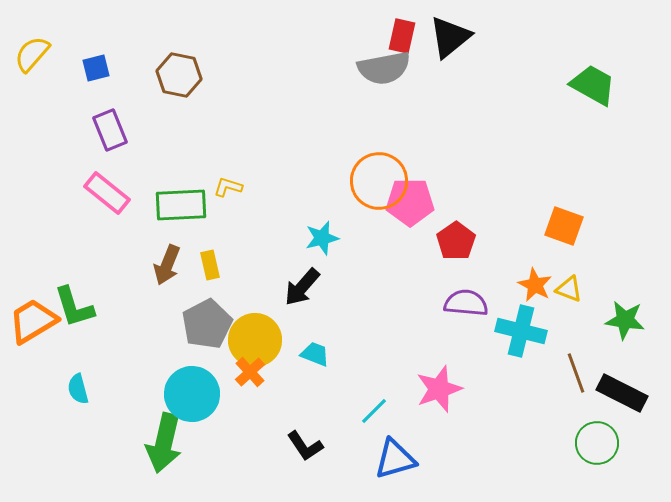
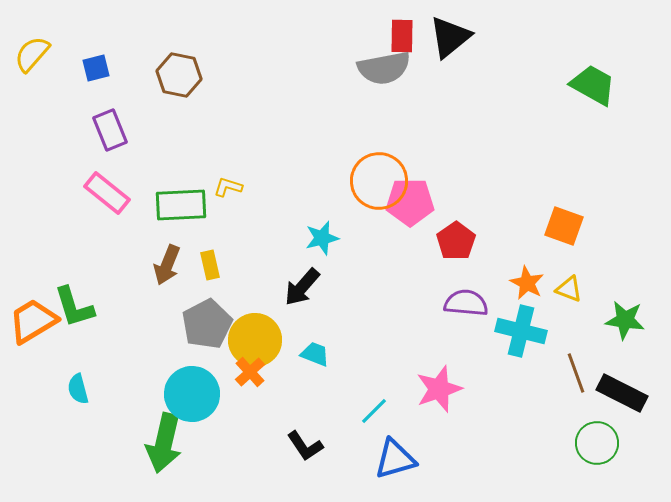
red rectangle: rotated 12 degrees counterclockwise
orange star: moved 8 px left, 2 px up
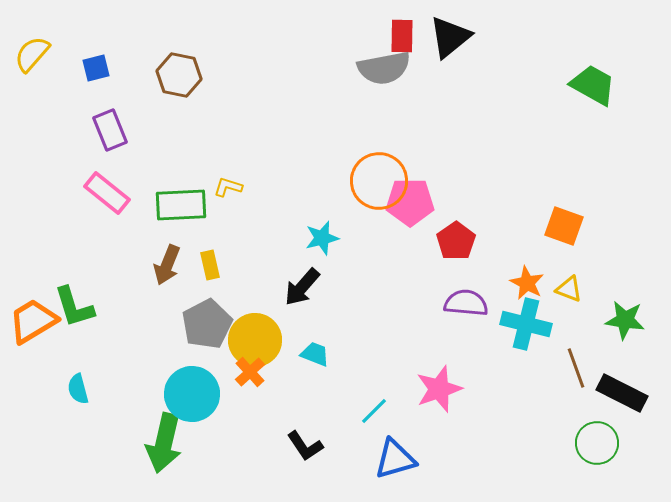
cyan cross: moved 5 px right, 7 px up
brown line: moved 5 px up
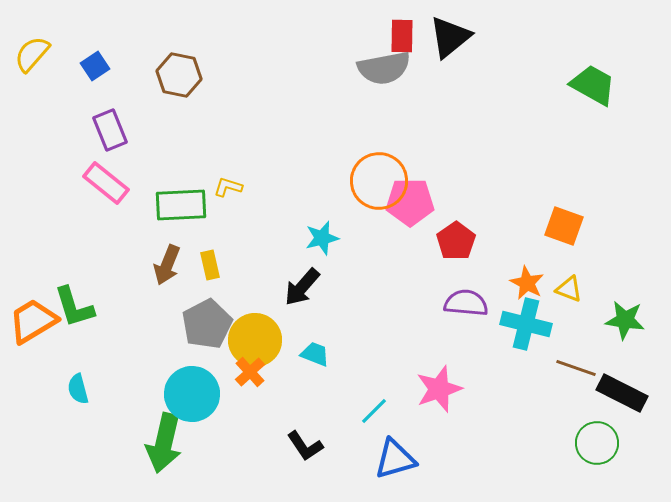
blue square: moved 1 px left, 2 px up; rotated 20 degrees counterclockwise
pink rectangle: moved 1 px left, 10 px up
brown line: rotated 51 degrees counterclockwise
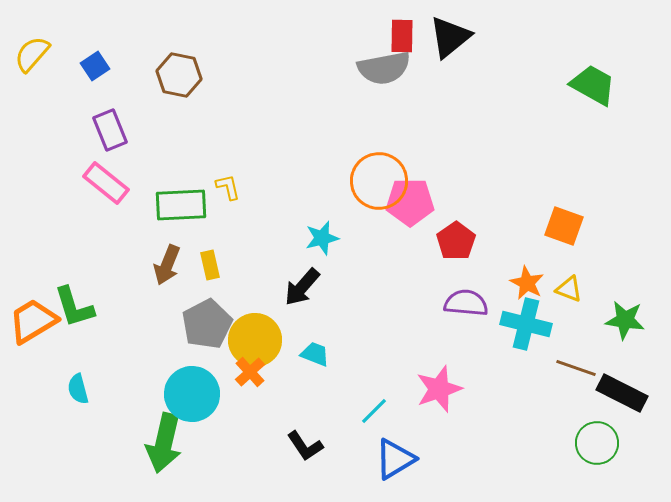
yellow L-shape: rotated 60 degrees clockwise
blue triangle: rotated 15 degrees counterclockwise
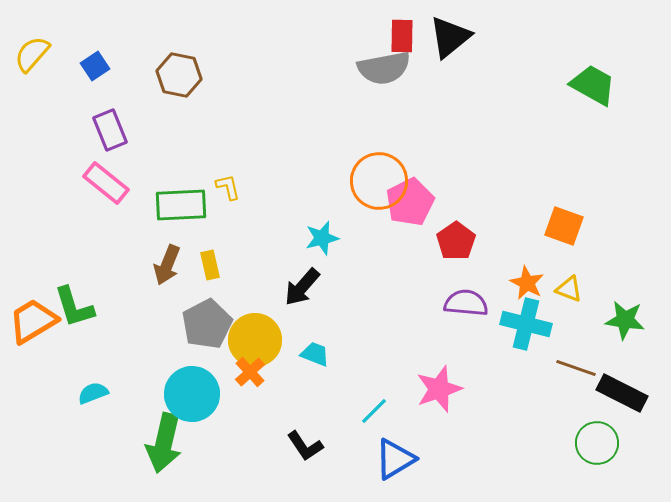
pink pentagon: rotated 27 degrees counterclockwise
cyan semicircle: moved 15 px right, 4 px down; rotated 84 degrees clockwise
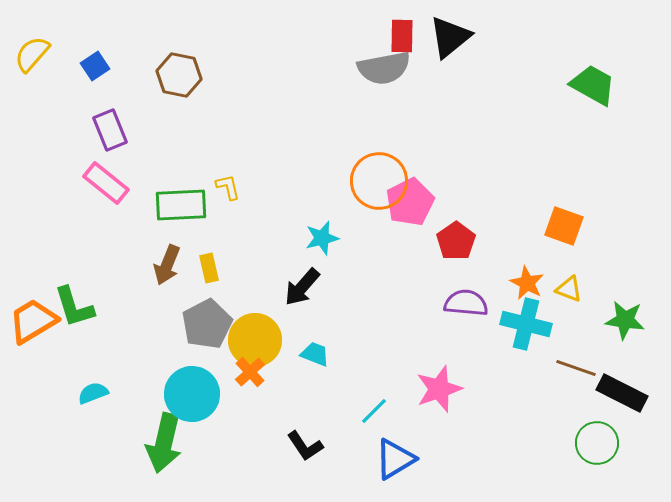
yellow rectangle: moved 1 px left, 3 px down
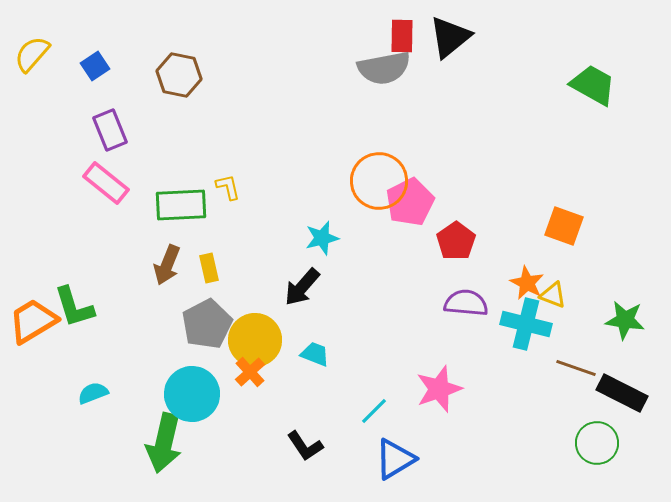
yellow triangle: moved 16 px left, 6 px down
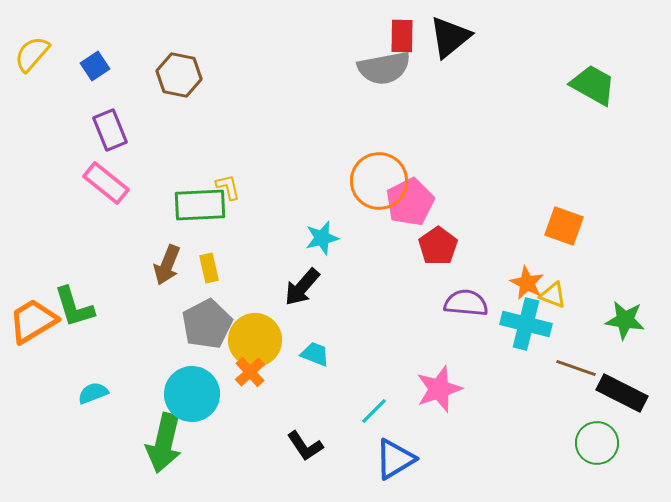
green rectangle: moved 19 px right
red pentagon: moved 18 px left, 5 px down
